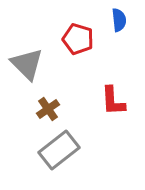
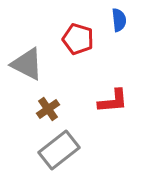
gray triangle: rotated 18 degrees counterclockwise
red L-shape: rotated 92 degrees counterclockwise
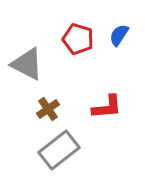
blue semicircle: moved 15 px down; rotated 140 degrees counterclockwise
red L-shape: moved 6 px left, 6 px down
